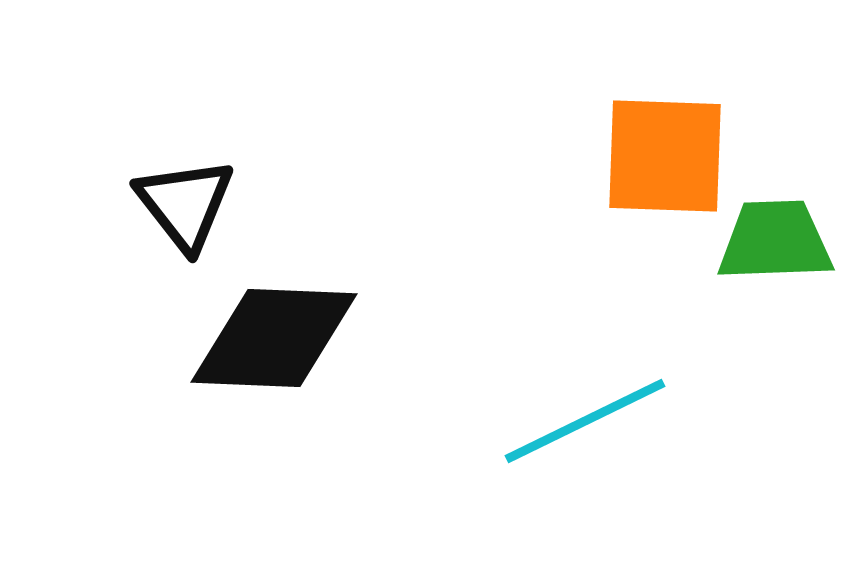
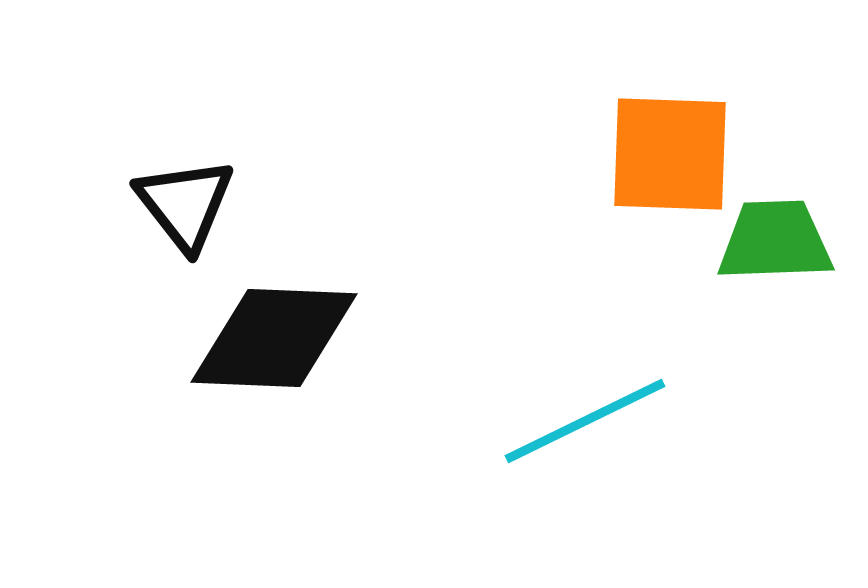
orange square: moved 5 px right, 2 px up
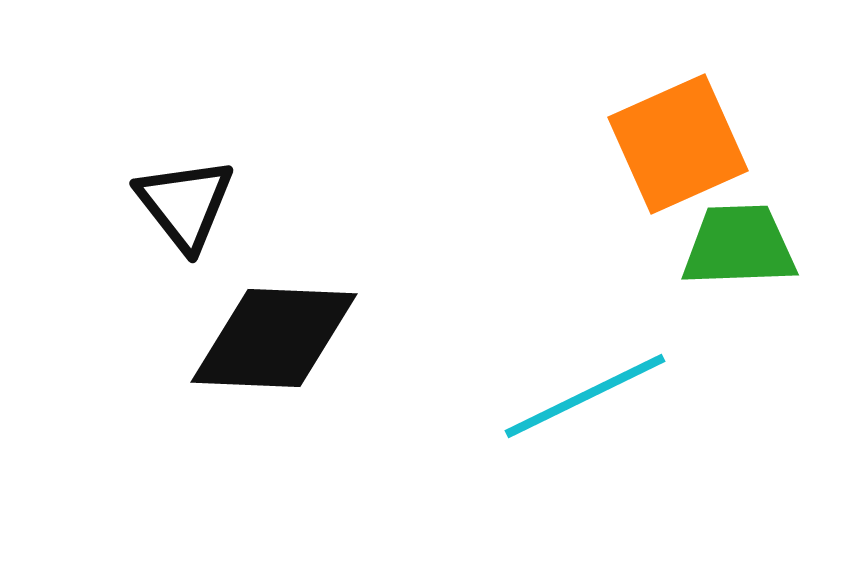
orange square: moved 8 px right, 10 px up; rotated 26 degrees counterclockwise
green trapezoid: moved 36 px left, 5 px down
cyan line: moved 25 px up
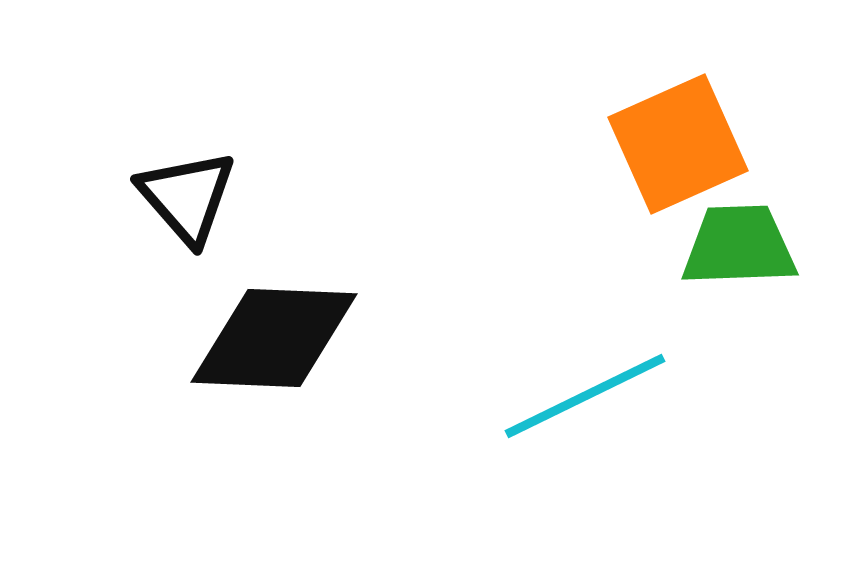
black triangle: moved 2 px right, 7 px up; rotated 3 degrees counterclockwise
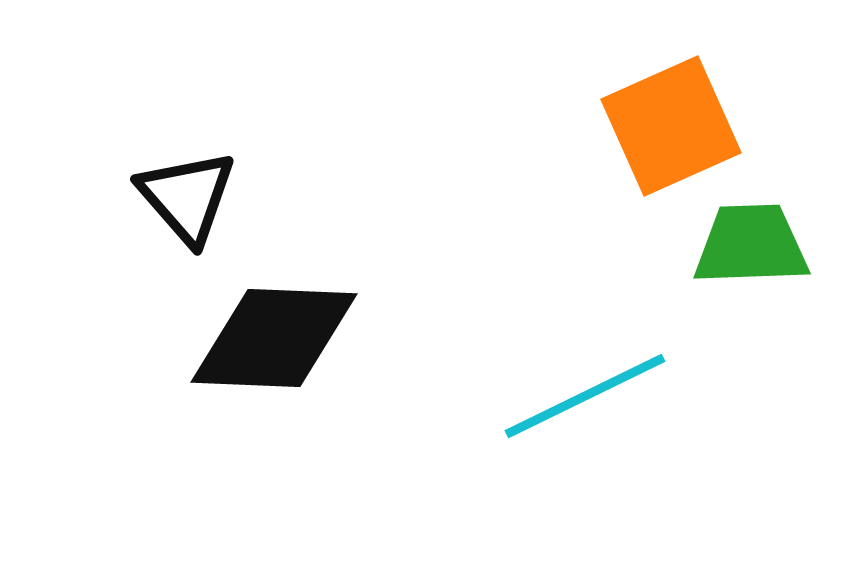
orange square: moved 7 px left, 18 px up
green trapezoid: moved 12 px right, 1 px up
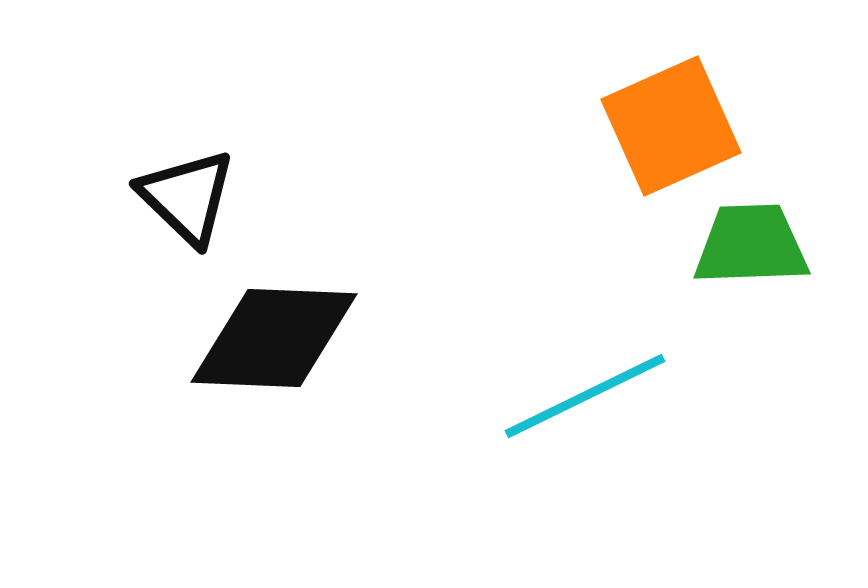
black triangle: rotated 5 degrees counterclockwise
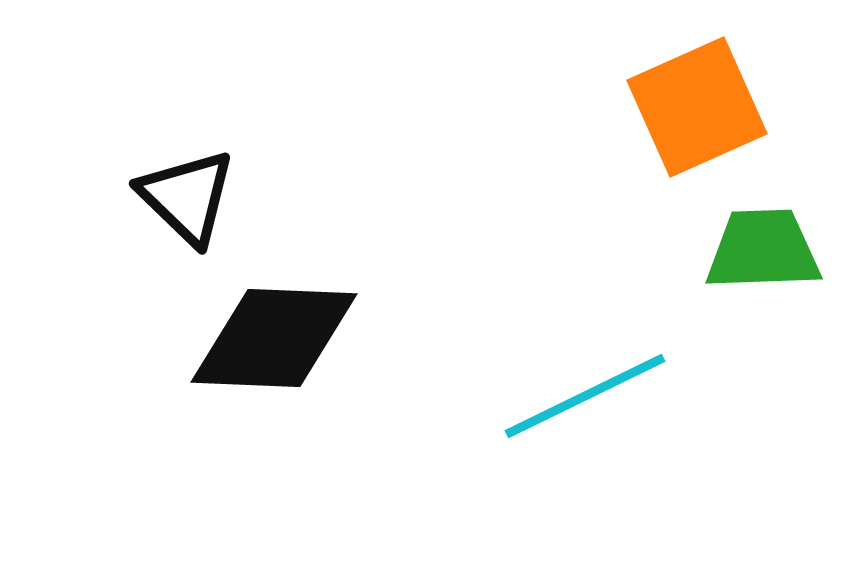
orange square: moved 26 px right, 19 px up
green trapezoid: moved 12 px right, 5 px down
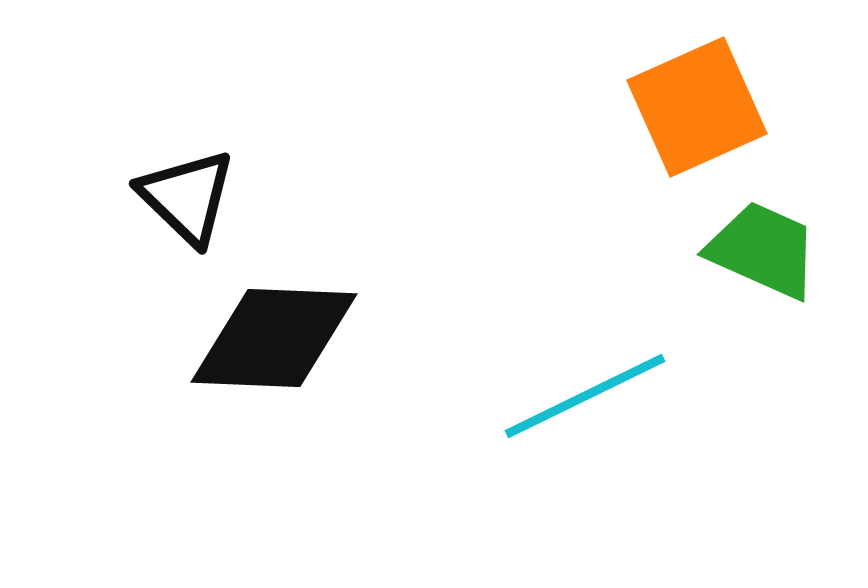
green trapezoid: rotated 26 degrees clockwise
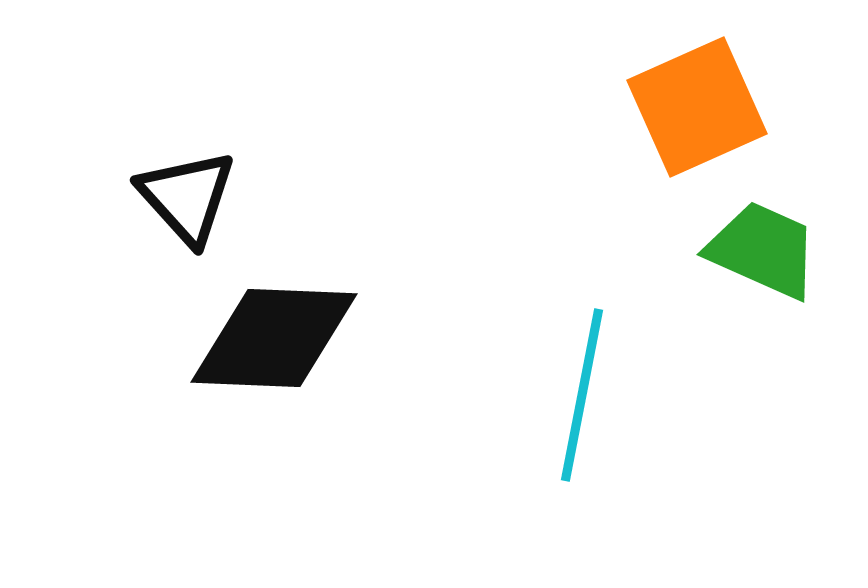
black triangle: rotated 4 degrees clockwise
cyan line: moved 3 px left, 1 px up; rotated 53 degrees counterclockwise
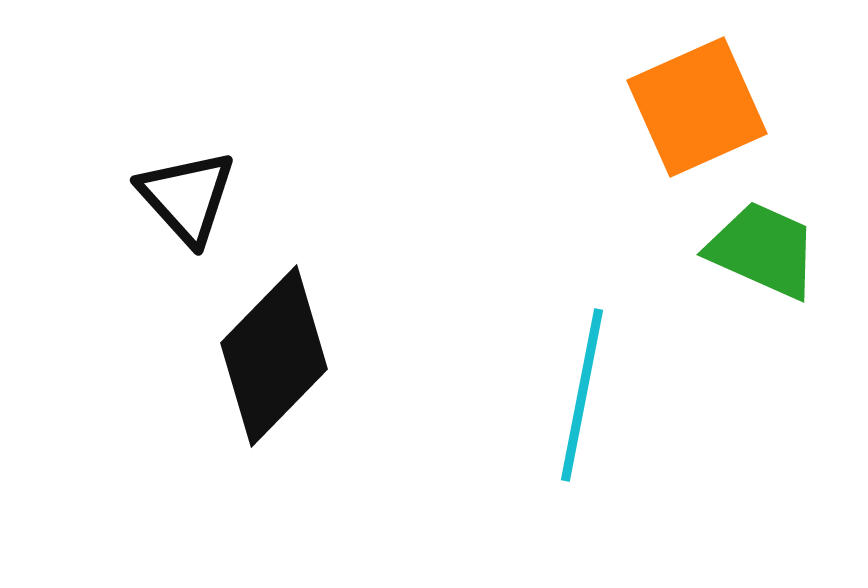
black diamond: moved 18 px down; rotated 48 degrees counterclockwise
